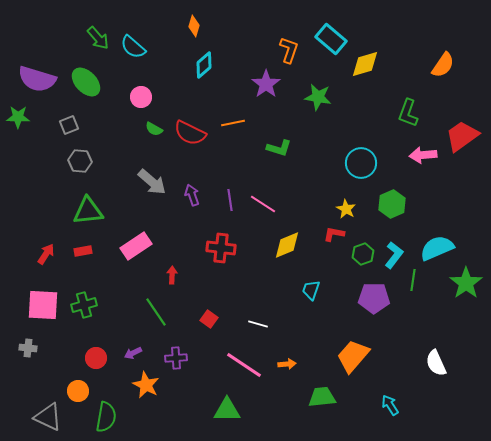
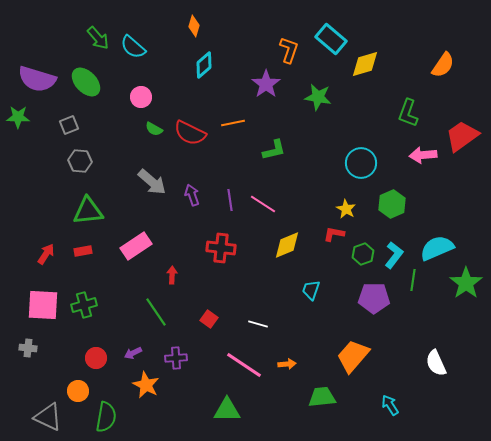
green L-shape at (279, 148): moved 5 px left, 2 px down; rotated 30 degrees counterclockwise
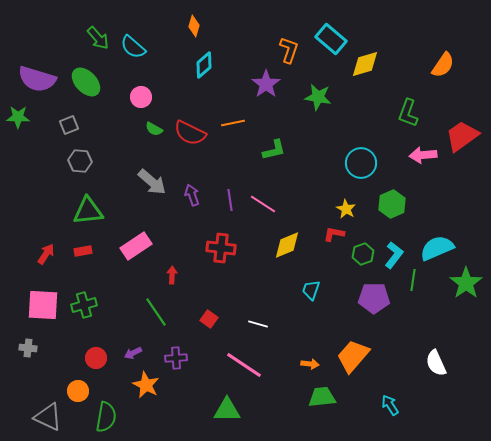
orange arrow at (287, 364): moved 23 px right; rotated 12 degrees clockwise
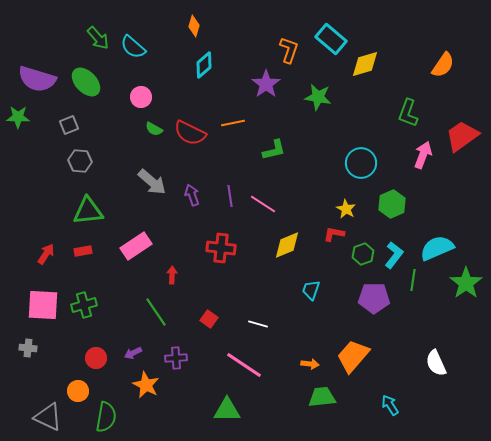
pink arrow at (423, 155): rotated 116 degrees clockwise
purple line at (230, 200): moved 4 px up
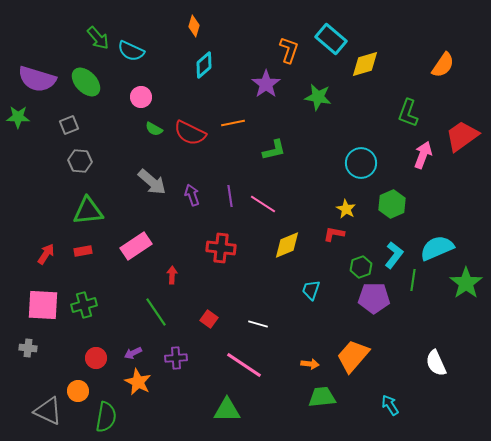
cyan semicircle at (133, 47): moved 2 px left, 4 px down; rotated 16 degrees counterclockwise
green hexagon at (363, 254): moved 2 px left, 13 px down
orange star at (146, 385): moved 8 px left, 3 px up
gray triangle at (48, 417): moved 6 px up
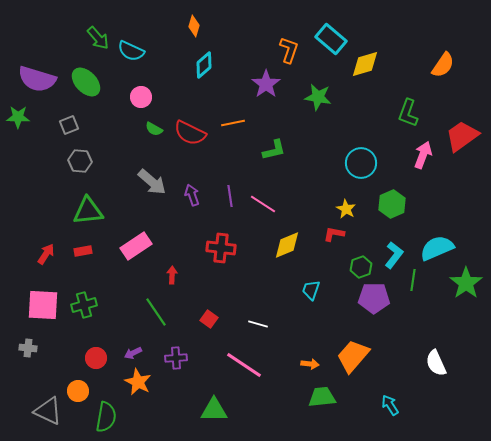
green triangle at (227, 410): moved 13 px left
